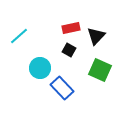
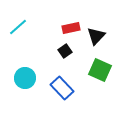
cyan line: moved 1 px left, 9 px up
black square: moved 4 px left, 1 px down; rotated 24 degrees clockwise
cyan circle: moved 15 px left, 10 px down
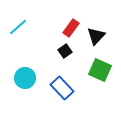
red rectangle: rotated 42 degrees counterclockwise
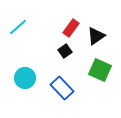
black triangle: rotated 12 degrees clockwise
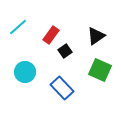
red rectangle: moved 20 px left, 7 px down
cyan circle: moved 6 px up
